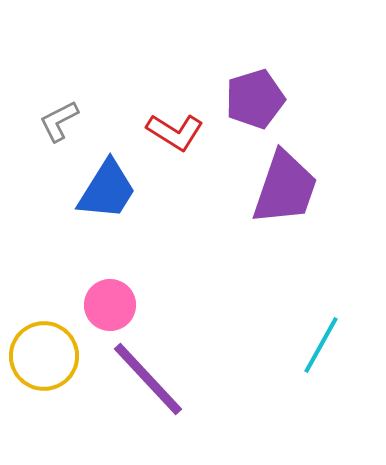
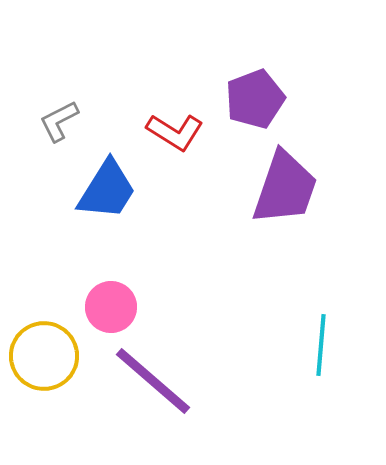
purple pentagon: rotated 4 degrees counterclockwise
pink circle: moved 1 px right, 2 px down
cyan line: rotated 24 degrees counterclockwise
purple line: moved 5 px right, 2 px down; rotated 6 degrees counterclockwise
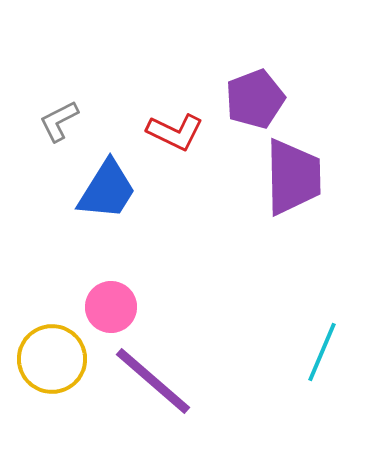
red L-shape: rotated 6 degrees counterclockwise
purple trapezoid: moved 8 px right, 11 px up; rotated 20 degrees counterclockwise
cyan line: moved 1 px right, 7 px down; rotated 18 degrees clockwise
yellow circle: moved 8 px right, 3 px down
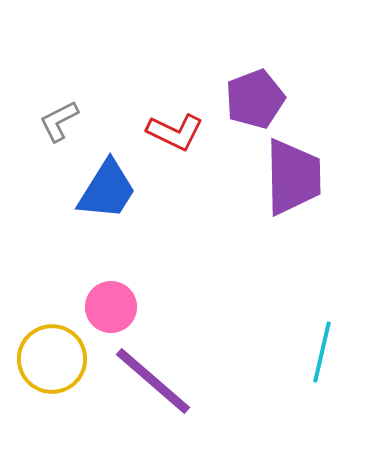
cyan line: rotated 10 degrees counterclockwise
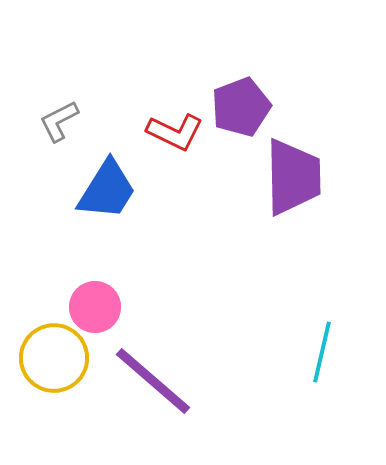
purple pentagon: moved 14 px left, 8 px down
pink circle: moved 16 px left
yellow circle: moved 2 px right, 1 px up
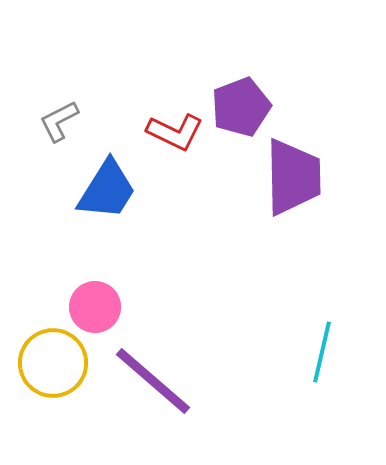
yellow circle: moved 1 px left, 5 px down
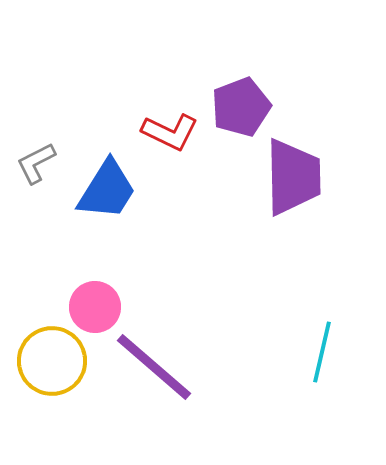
gray L-shape: moved 23 px left, 42 px down
red L-shape: moved 5 px left
yellow circle: moved 1 px left, 2 px up
purple line: moved 1 px right, 14 px up
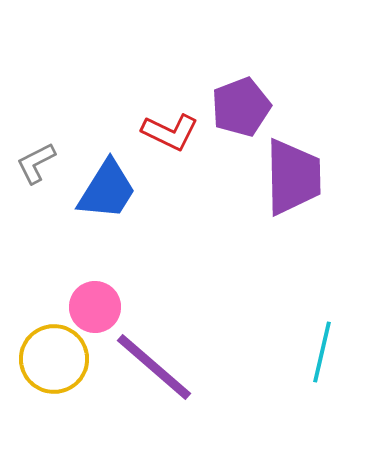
yellow circle: moved 2 px right, 2 px up
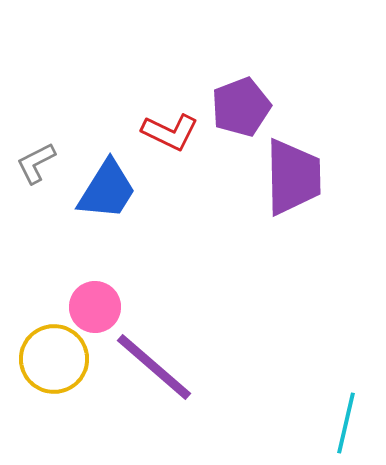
cyan line: moved 24 px right, 71 px down
